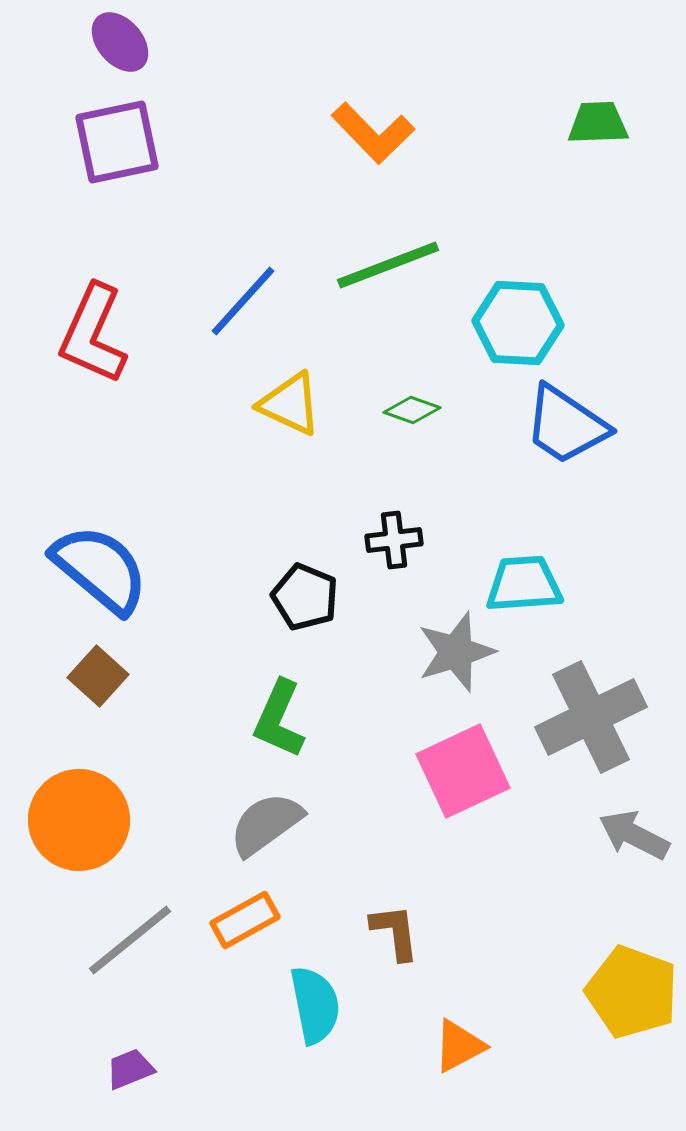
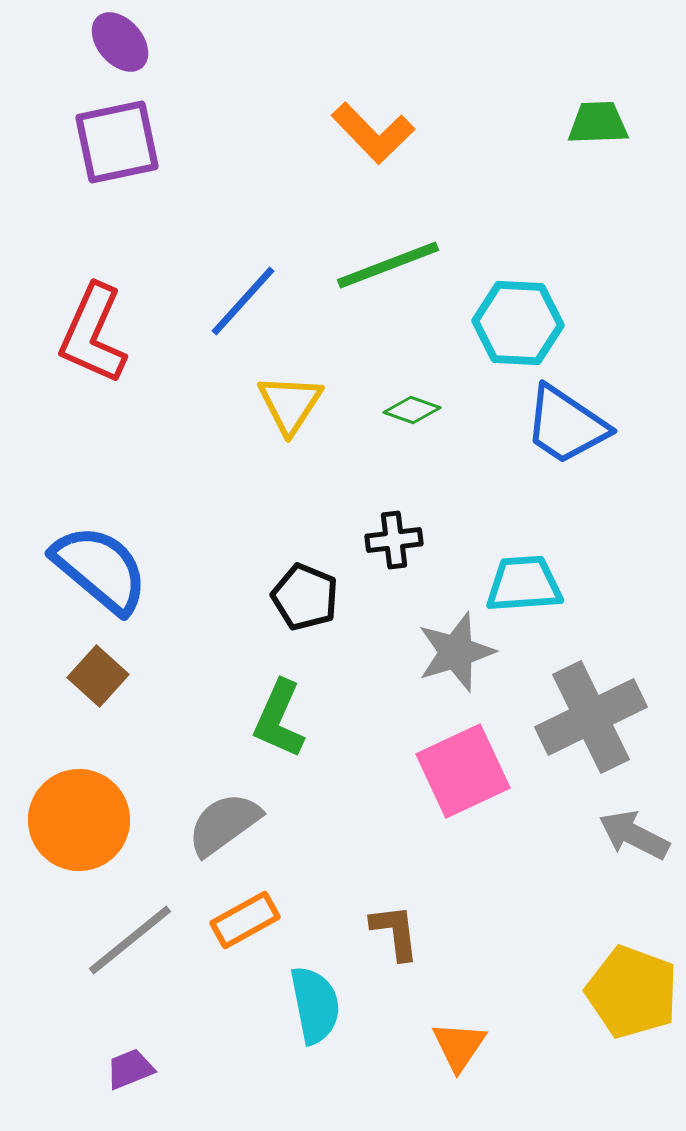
yellow triangle: rotated 38 degrees clockwise
gray semicircle: moved 42 px left
orange triangle: rotated 28 degrees counterclockwise
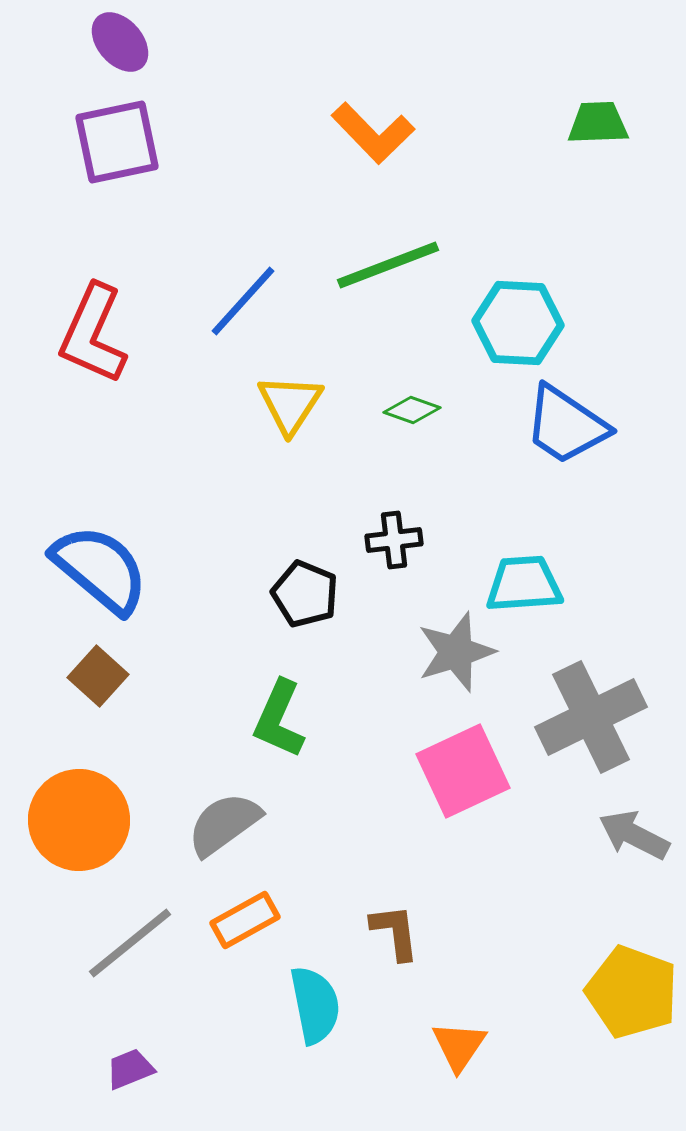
black pentagon: moved 3 px up
gray line: moved 3 px down
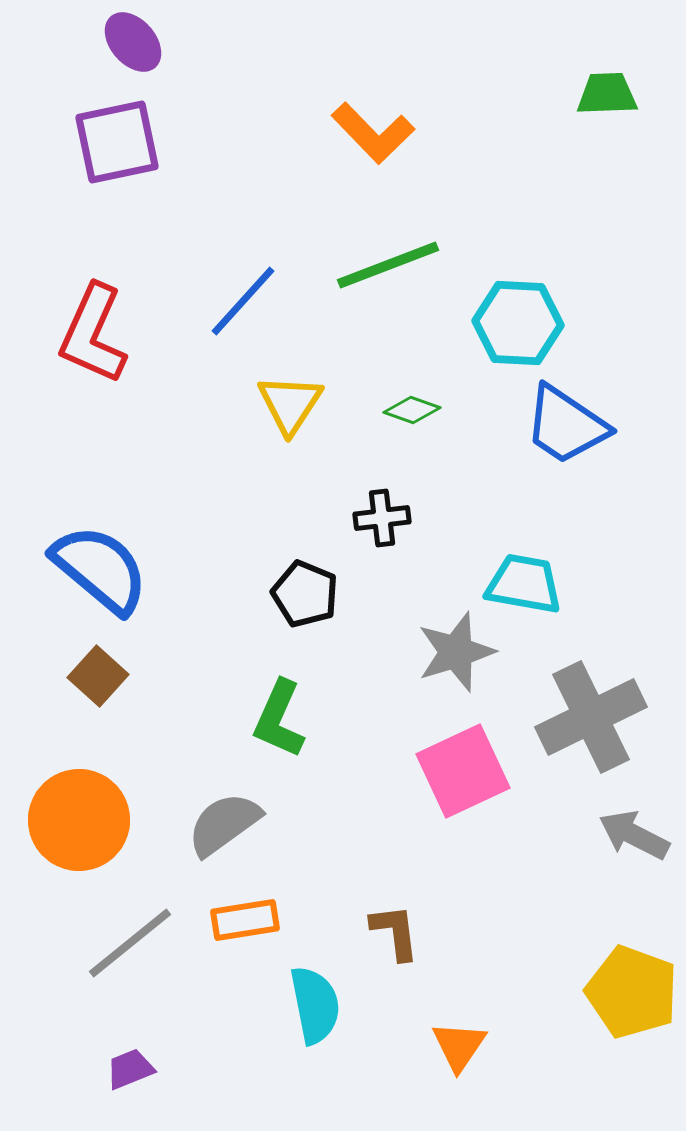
purple ellipse: moved 13 px right
green trapezoid: moved 9 px right, 29 px up
black cross: moved 12 px left, 22 px up
cyan trapezoid: rotated 14 degrees clockwise
orange rectangle: rotated 20 degrees clockwise
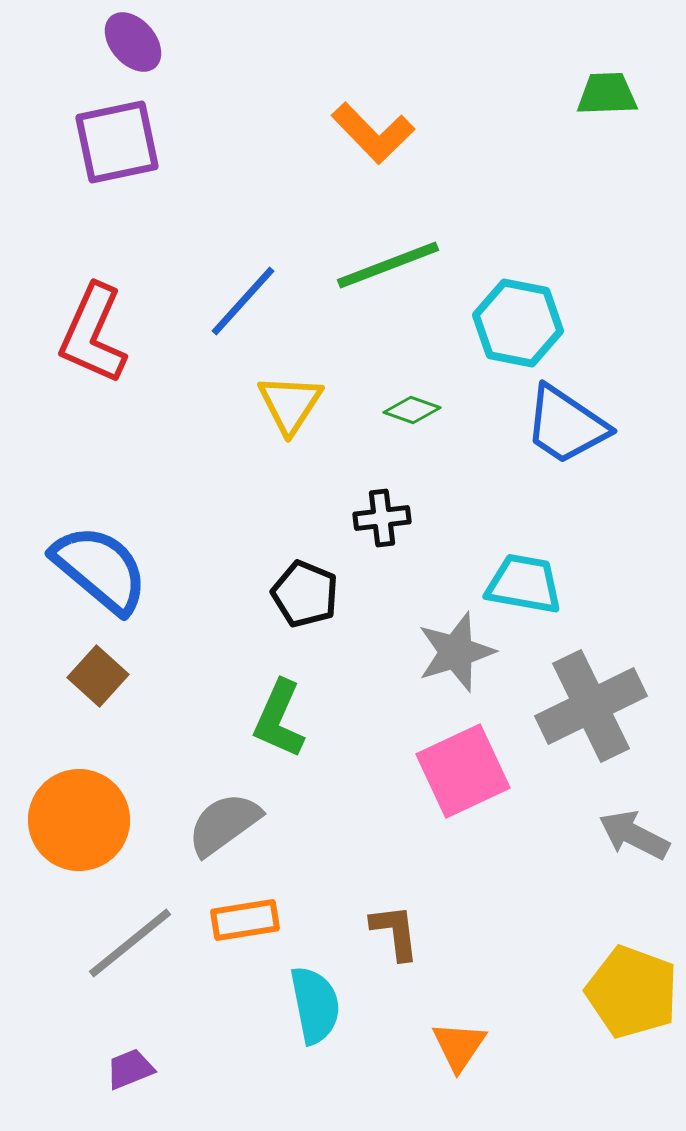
cyan hexagon: rotated 8 degrees clockwise
gray cross: moved 11 px up
